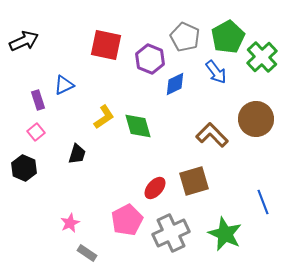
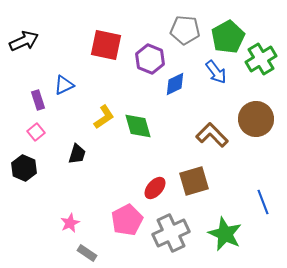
gray pentagon: moved 7 px up; rotated 20 degrees counterclockwise
green cross: moved 1 px left, 2 px down; rotated 12 degrees clockwise
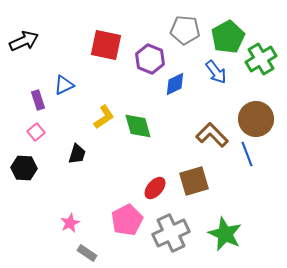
black hexagon: rotated 20 degrees counterclockwise
blue line: moved 16 px left, 48 px up
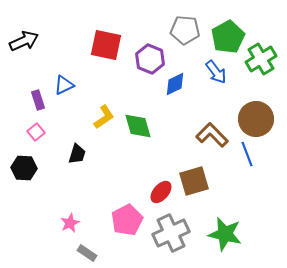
red ellipse: moved 6 px right, 4 px down
green star: rotated 12 degrees counterclockwise
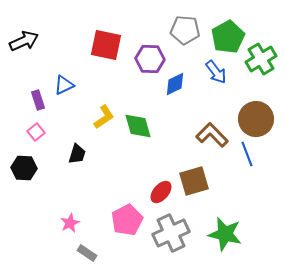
purple hexagon: rotated 20 degrees counterclockwise
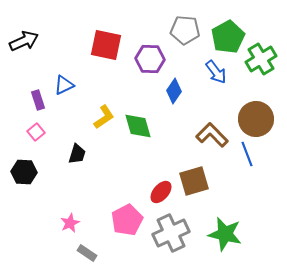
blue diamond: moved 1 px left, 7 px down; rotated 30 degrees counterclockwise
black hexagon: moved 4 px down
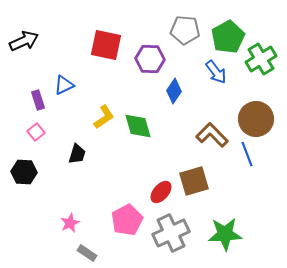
green star: rotated 16 degrees counterclockwise
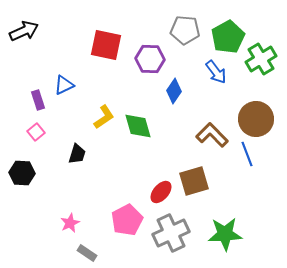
black arrow: moved 10 px up
black hexagon: moved 2 px left, 1 px down
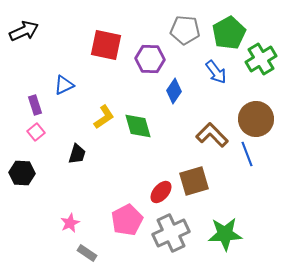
green pentagon: moved 1 px right, 4 px up
purple rectangle: moved 3 px left, 5 px down
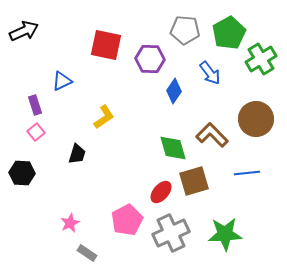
blue arrow: moved 6 px left, 1 px down
blue triangle: moved 2 px left, 4 px up
green diamond: moved 35 px right, 22 px down
blue line: moved 19 px down; rotated 75 degrees counterclockwise
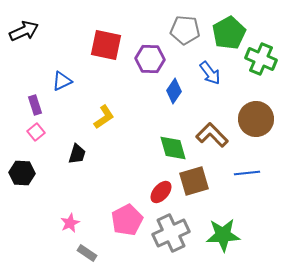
green cross: rotated 36 degrees counterclockwise
green star: moved 2 px left, 1 px down
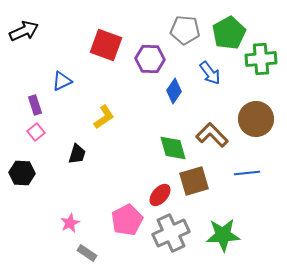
red square: rotated 8 degrees clockwise
green cross: rotated 28 degrees counterclockwise
red ellipse: moved 1 px left, 3 px down
